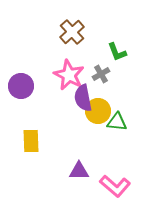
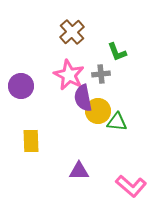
gray cross: rotated 24 degrees clockwise
pink L-shape: moved 16 px right
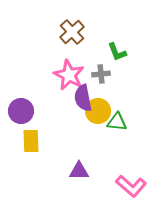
purple circle: moved 25 px down
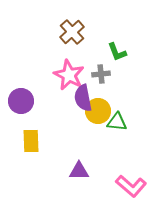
purple circle: moved 10 px up
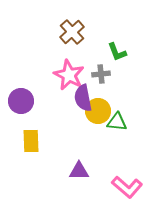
pink L-shape: moved 4 px left, 1 px down
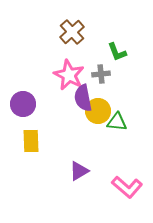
purple circle: moved 2 px right, 3 px down
purple triangle: rotated 30 degrees counterclockwise
